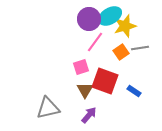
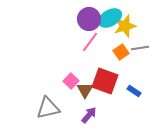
cyan ellipse: moved 2 px down
pink line: moved 5 px left
pink square: moved 10 px left, 14 px down; rotated 28 degrees counterclockwise
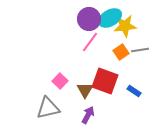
yellow star: rotated 10 degrees clockwise
gray line: moved 2 px down
pink square: moved 11 px left
purple arrow: moved 1 px left; rotated 12 degrees counterclockwise
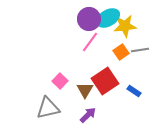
cyan ellipse: moved 2 px left
red square: rotated 36 degrees clockwise
purple arrow: rotated 18 degrees clockwise
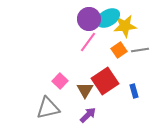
pink line: moved 2 px left
orange square: moved 2 px left, 2 px up
blue rectangle: rotated 40 degrees clockwise
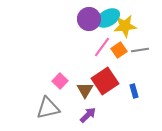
pink line: moved 14 px right, 5 px down
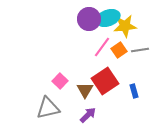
cyan ellipse: rotated 10 degrees clockwise
